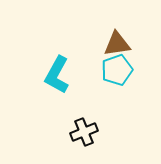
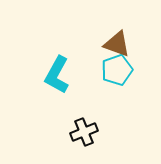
brown triangle: rotated 28 degrees clockwise
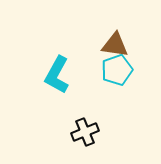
brown triangle: moved 2 px left, 1 px down; rotated 12 degrees counterclockwise
black cross: moved 1 px right
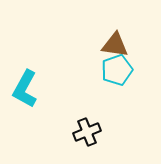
cyan L-shape: moved 32 px left, 14 px down
black cross: moved 2 px right
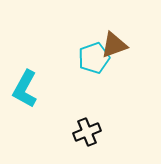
brown triangle: moved 1 px left; rotated 28 degrees counterclockwise
cyan pentagon: moved 23 px left, 12 px up
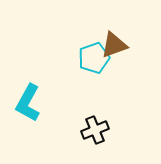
cyan L-shape: moved 3 px right, 14 px down
black cross: moved 8 px right, 2 px up
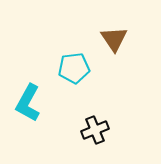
brown triangle: moved 6 px up; rotated 44 degrees counterclockwise
cyan pentagon: moved 20 px left, 10 px down; rotated 12 degrees clockwise
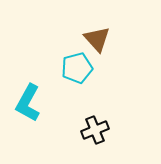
brown triangle: moved 17 px left; rotated 8 degrees counterclockwise
cyan pentagon: moved 3 px right; rotated 8 degrees counterclockwise
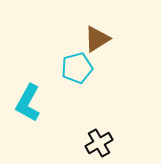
brown triangle: rotated 40 degrees clockwise
black cross: moved 4 px right, 13 px down; rotated 8 degrees counterclockwise
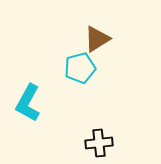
cyan pentagon: moved 3 px right
black cross: rotated 24 degrees clockwise
